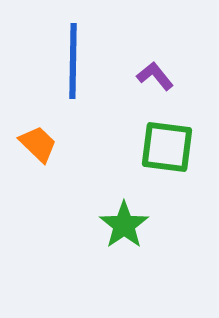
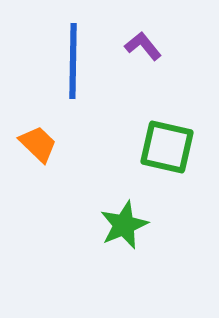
purple L-shape: moved 12 px left, 30 px up
green square: rotated 6 degrees clockwise
green star: rotated 12 degrees clockwise
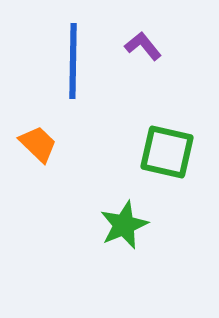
green square: moved 5 px down
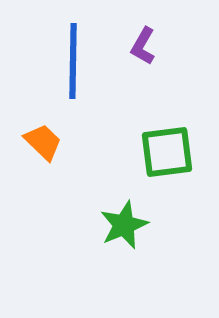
purple L-shape: rotated 111 degrees counterclockwise
orange trapezoid: moved 5 px right, 2 px up
green square: rotated 20 degrees counterclockwise
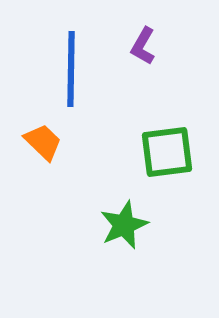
blue line: moved 2 px left, 8 px down
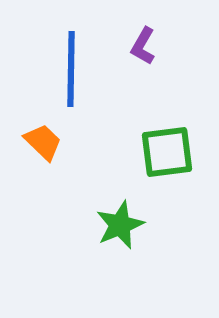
green star: moved 4 px left
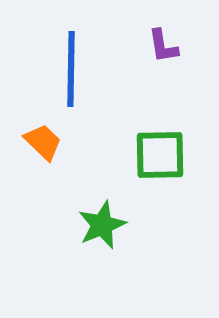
purple L-shape: moved 20 px right; rotated 39 degrees counterclockwise
green square: moved 7 px left, 3 px down; rotated 6 degrees clockwise
green star: moved 18 px left
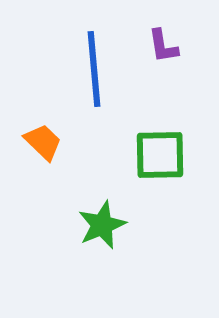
blue line: moved 23 px right; rotated 6 degrees counterclockwise
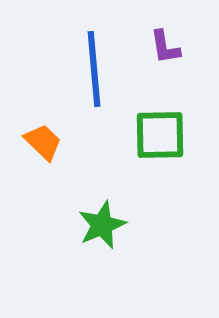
purple L-shape: moved 2 px right, 1 px down
green square: moved 20 px up
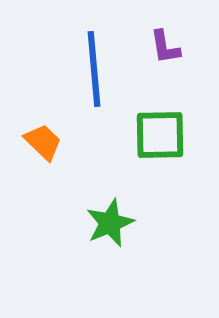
green star: moved 8 px right, 2 px up
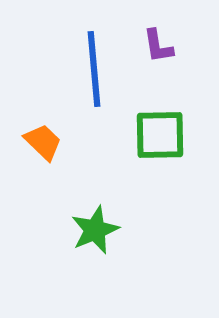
purple L-shape: moved 7 px left, 1 px up
green star: moved 15 px left, 7 px down
